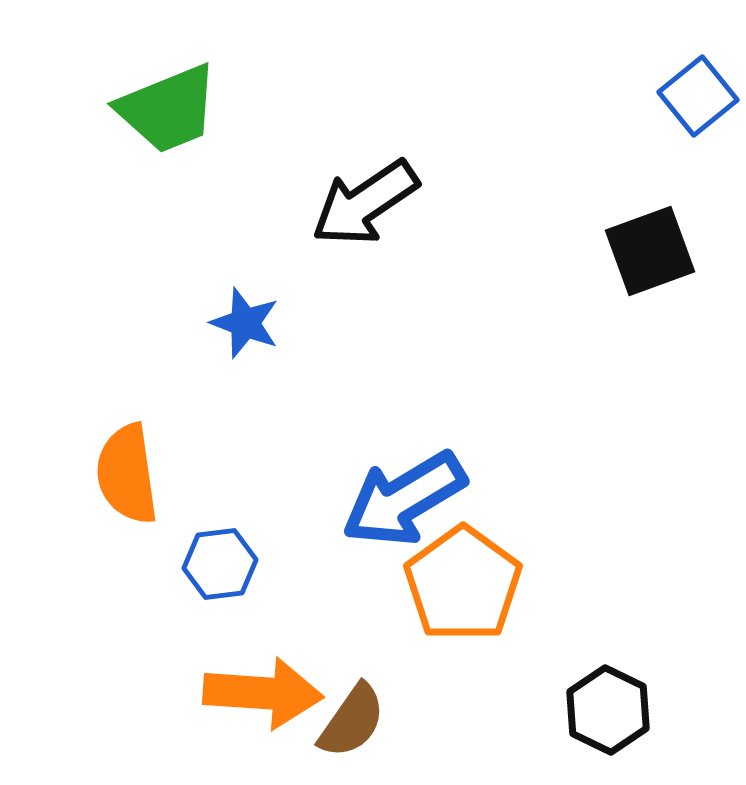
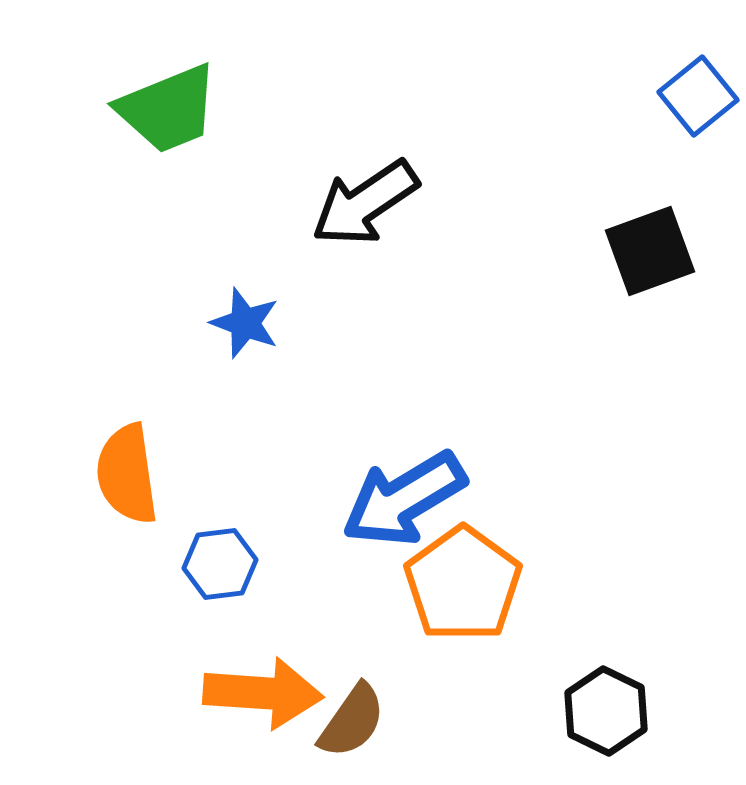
black hexagon: moved 2 px left, 1 px down
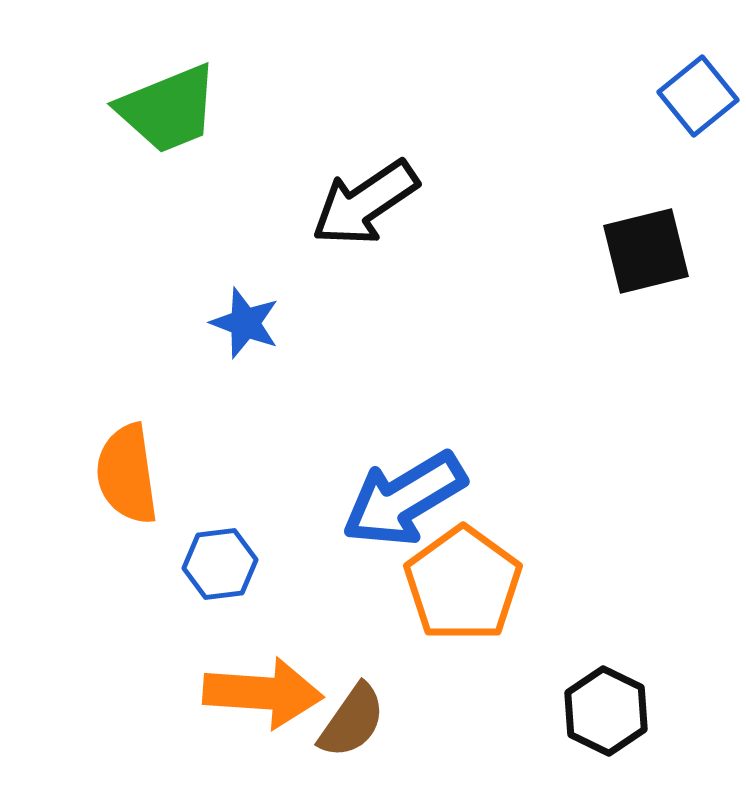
black square: moved 4 px left; rotated 6 degrees clockwise
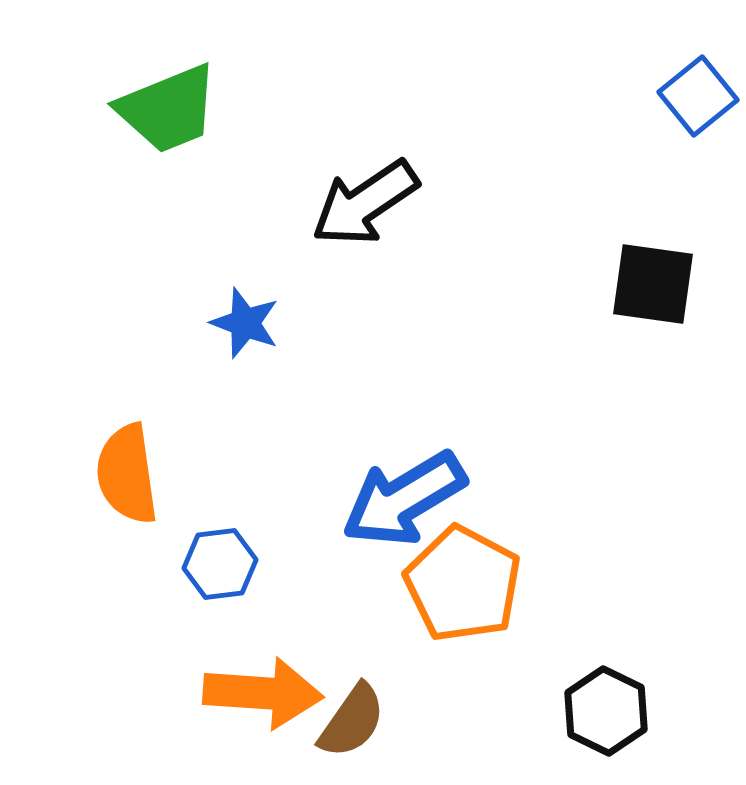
black square: moved 7 px right, 33 px down; rotated 22 degrees clockwise
orange pentagon: rotated 8 degrees counterclockwise
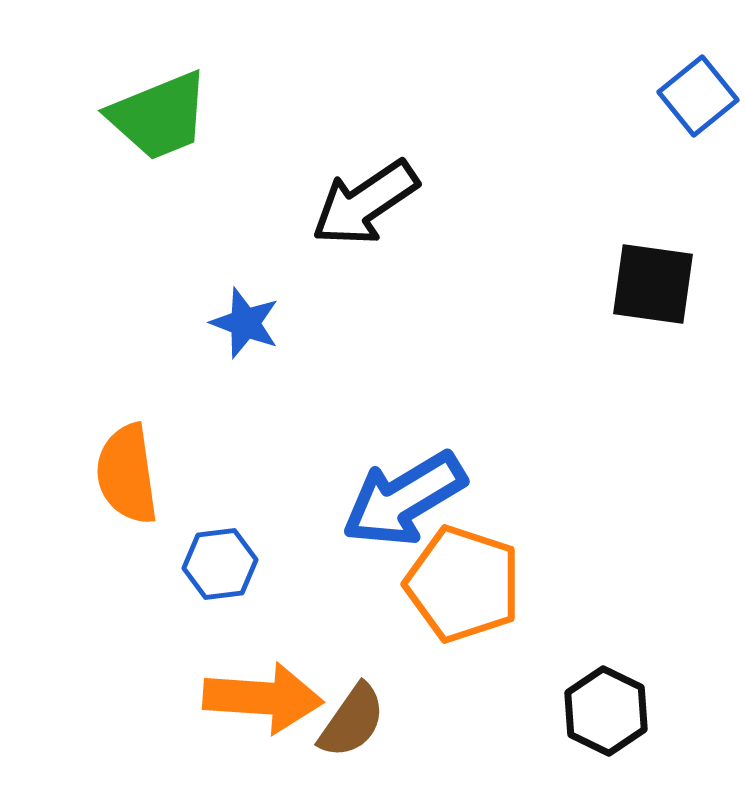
green trapezoid: moved 9 px left, 7 px down
orange pentagon: rotated 10 degrees counterclockwise
orange arrow: moved 5 px down
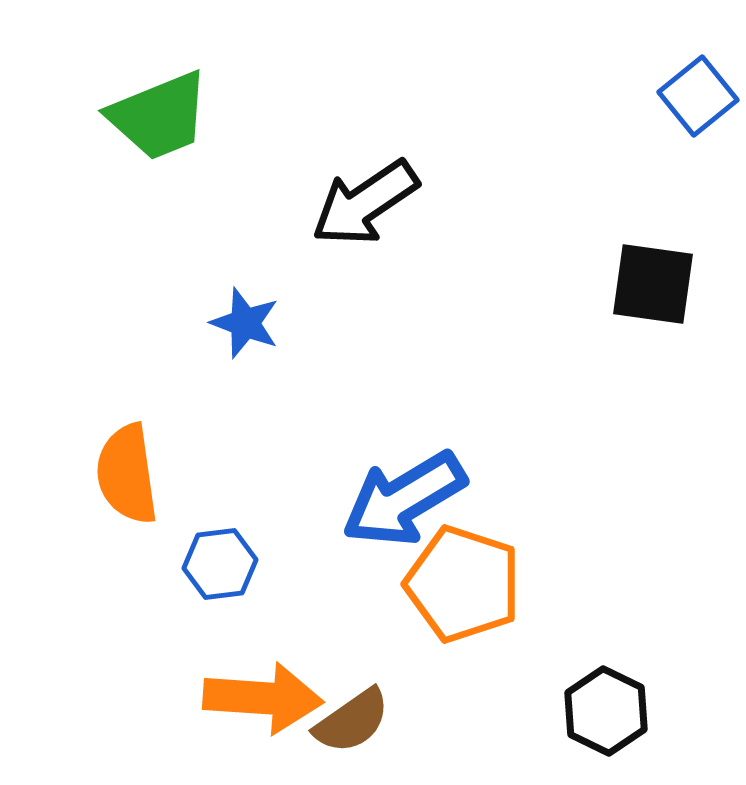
brown semicircle: rotated 20 degrees clockwise
